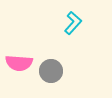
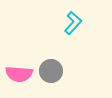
pink semicircle: moved 11 px down
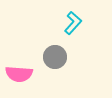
gray circle: moved 4 px right, 14 px up
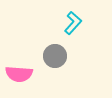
gray circle: moved 1 px up
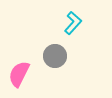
pink semicircle: rotated 112 degrees clockwise
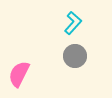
gray circle: moved 20 px right
